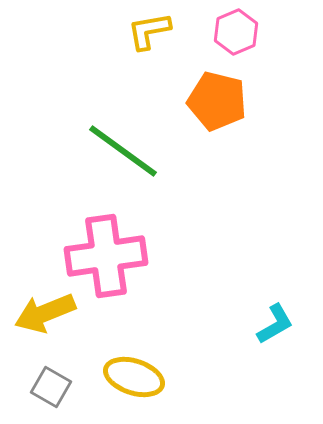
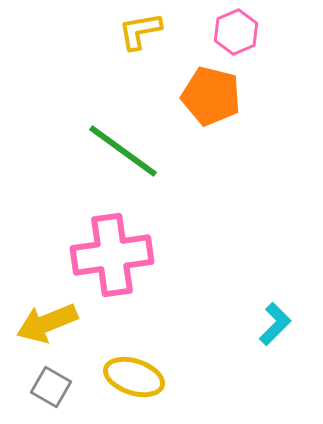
yellow L-shape: moved 9 px left
orange pentagon: moved 6 px left, 5 px up
pink cross: moved 6 px right, 1 px up
yellow arrow: moved 2 px right, 10 px down
cyan L-shape: rotated 15 degrees counterclockwise
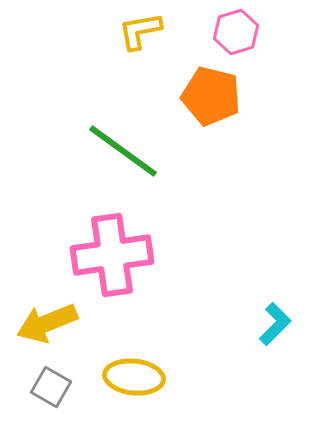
pink hexagon: rotated 6 degrees clockwise
yellow ellipse: rotated 12 degrees counterclockwise
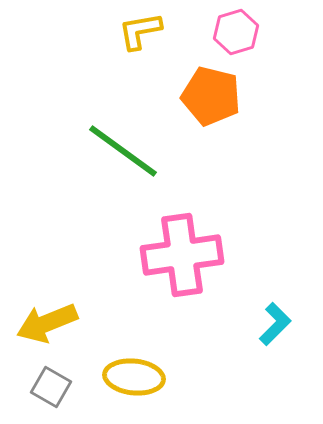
pink cross: moved 70 px right
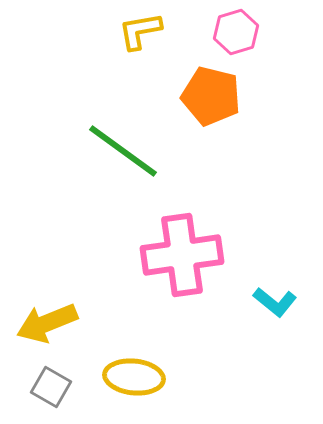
cyan L-shape: moved 22 px up; rotated 84 degrees clockwise
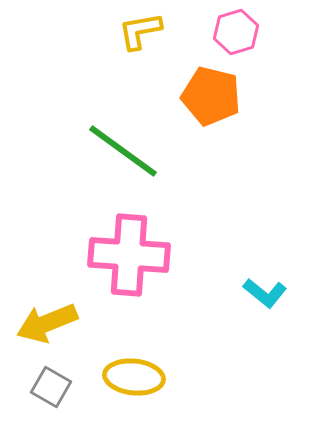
pink cross: moved 53 px left; rotated 12 degrees clockwise
cyan L-shape: moved 10 px left, 9 px up
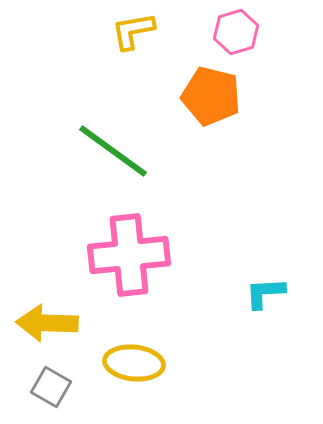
yellow L-shape: moved 7 px left
green line: moved 10 px left
pink cross: rotated 10 degrees counterclockwise
cyan L-shape: rotated 138 degrees clockwise
yellow arrow: rotated 24 degrees clockwise
yellow ellipse: moved 14 px up
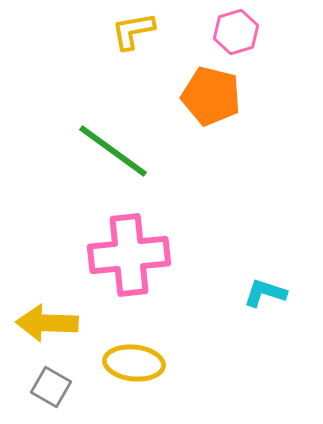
cyan L-shape: rotated 21 degrees clockwise
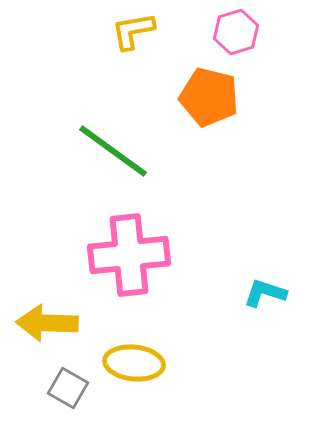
orange pentagon: moved 2 px left, 1 px down
gray square: moved 17 px right, 1 px down
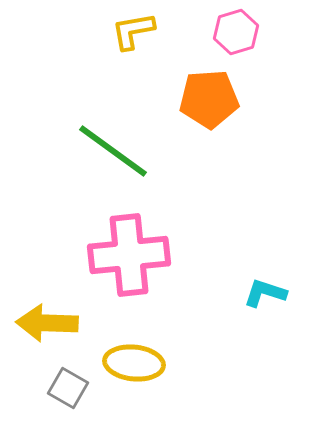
orange pentagon: moved 2 px down; rotated 18 degrees counterclockwise
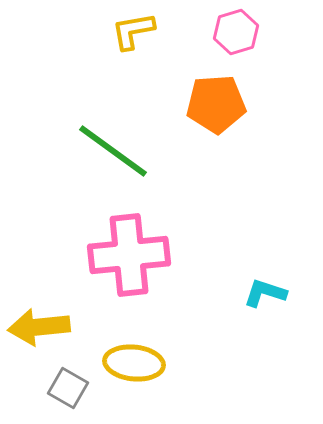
orange pentagon: moved 7 px right, 5 px down
yellow arrow: moved 8 px left, 4 px down; rotated 8 degrees counterclockwise
